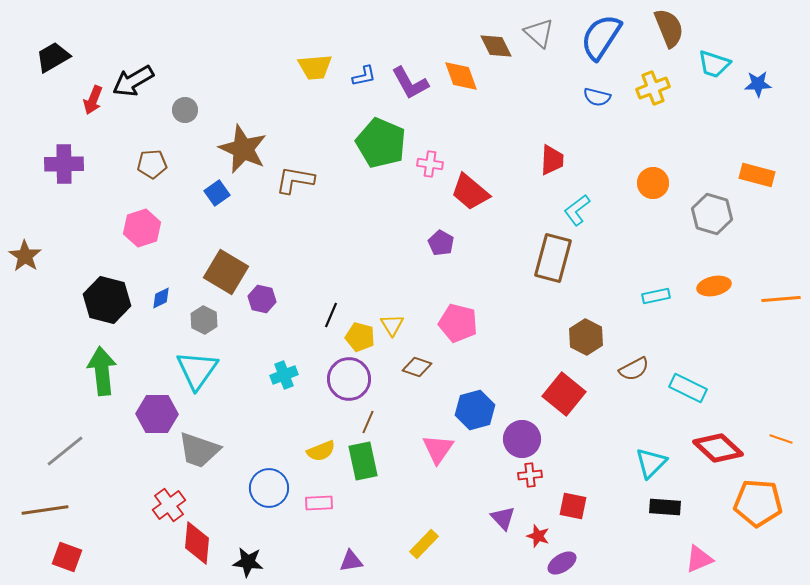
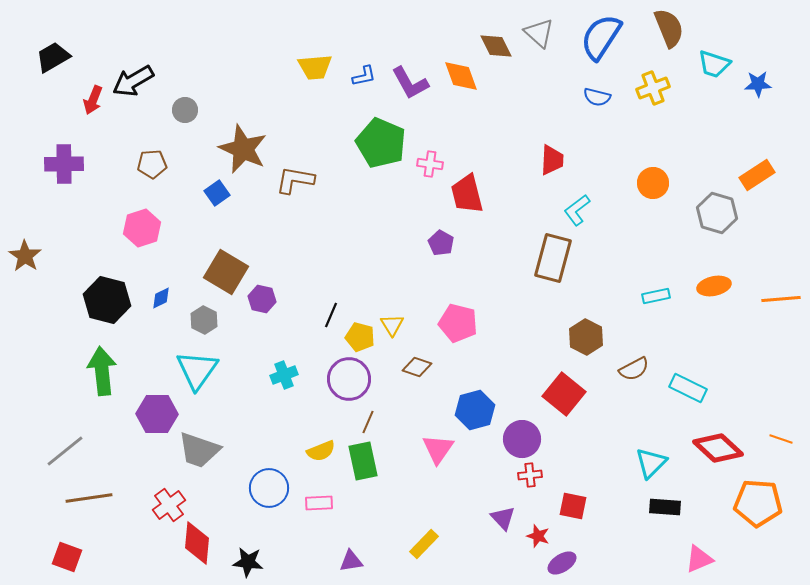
orange rectangle at (757, 175): rotated 48 degrees counterclockwise
red trapezoid at (470, 192): moved 3 px left, 2 px down; rotated 36 degrees clockwise
gray hexagon at (712, 214): moved 5 px right, 1 px up
brown line at (45, 510): moved 44 px right, 12 px up
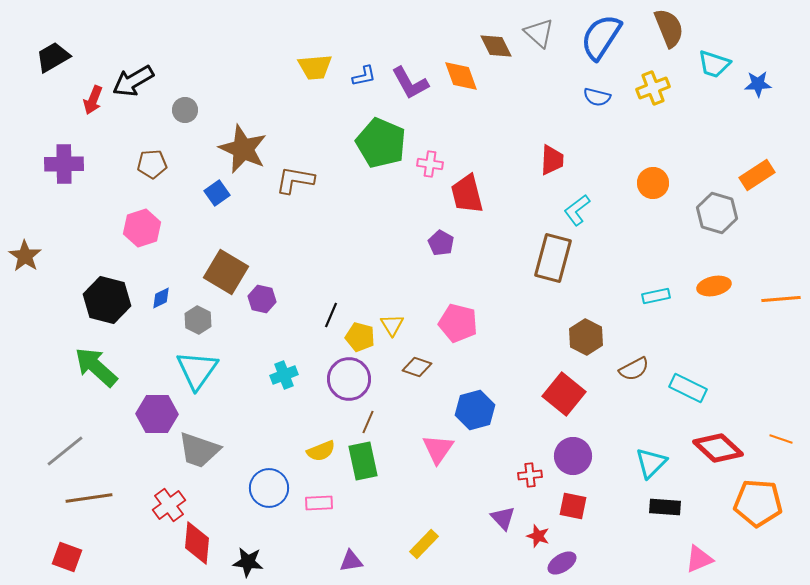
gray hexagon at (204, 320): moved 6 px left
green arrow at (102, 371): moved 6 px left, 4 px up; rotated 42 degrees counterclockwise
purple circle at (522, 439): moved 51 px right, 17 px down
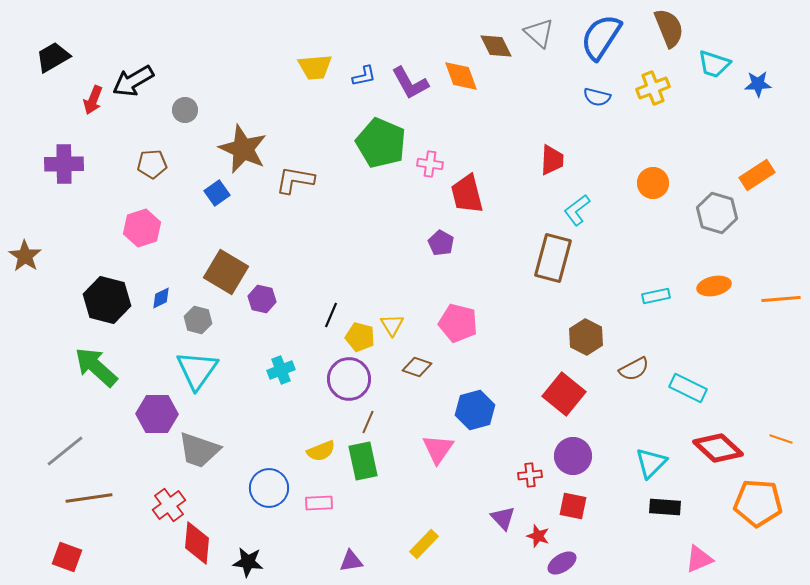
gray hexagon at (198, 320): rotated 12 degrees counterclockwise
cyan cross at (284, 375): moved 3 px left, 5 px up
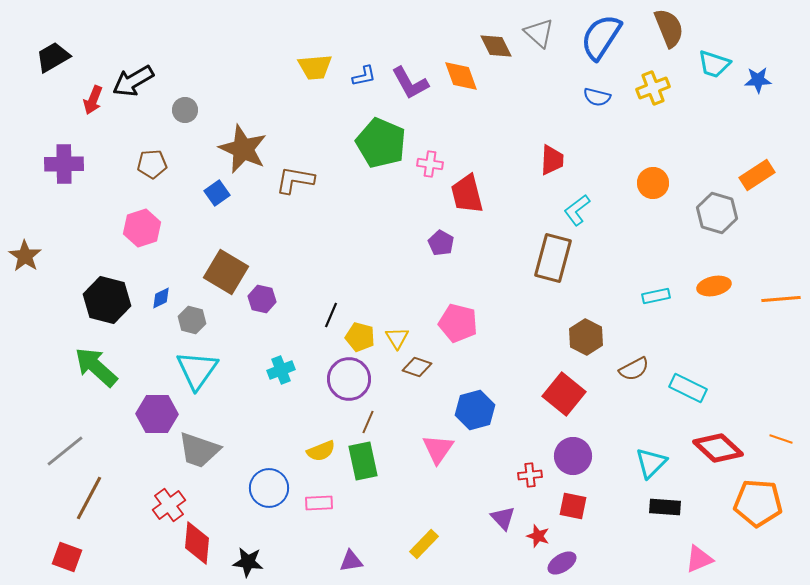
blue star at (758, 84): moved 4 px up
gray hexagon at (198, 320): moved 6 px left
yellow triangle at (392, 325): moved 5 px right, 13 px down
brown line at (89, 498): rotated 54 degrees counterclockwise
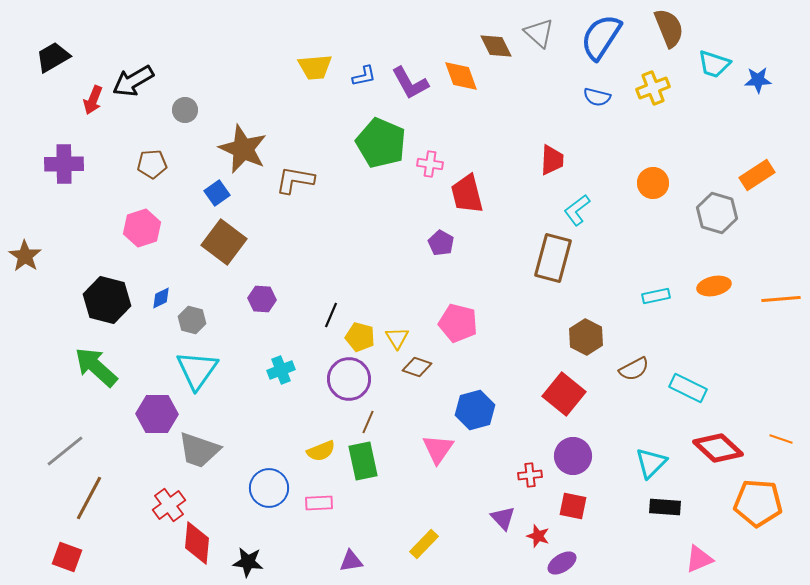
brown square at (226, 272): moved 2 px left, 30 px up; rotated 6 degrees clockwise
purple hexagon at (262, 299): rotated 8 degrees counterclockwise
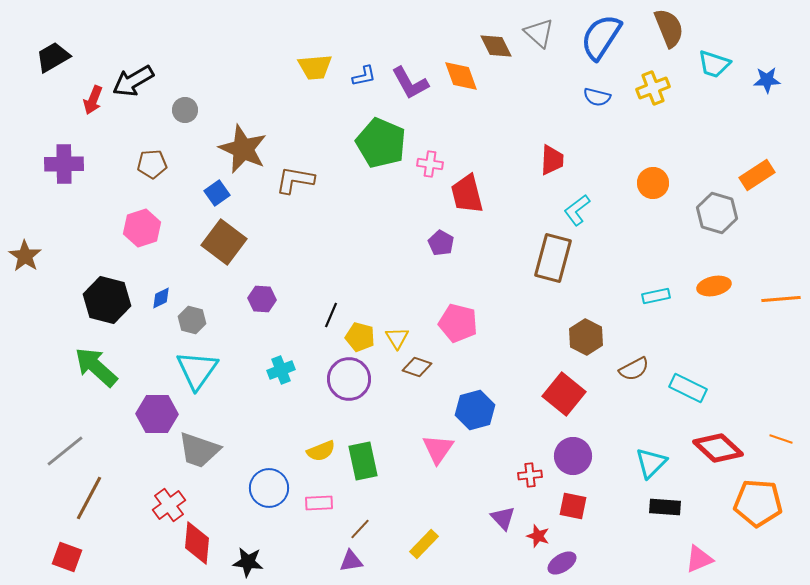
blue star at (758, 80): moved 9 px right
brown line at (368, 422): moved 8 px left, 107 px down; rotated 20 degrees clockwise
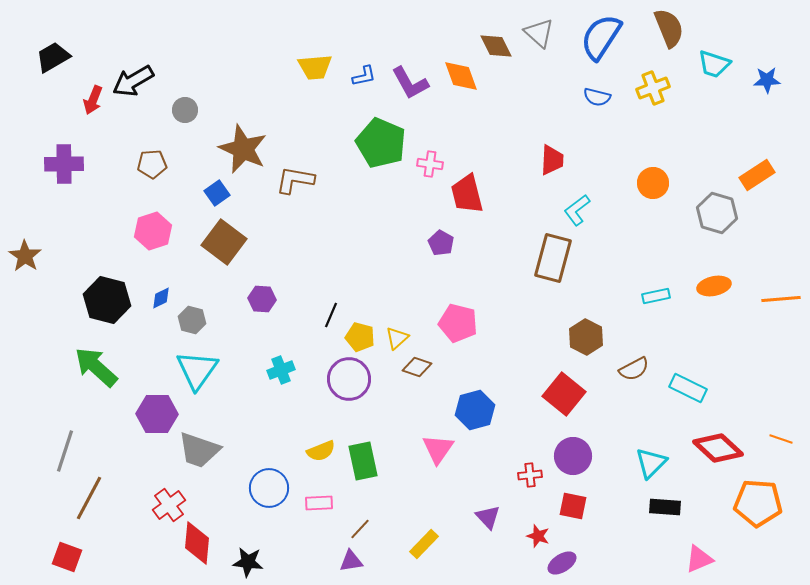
pink hexagon at (142, 228): moved 11 px right, 3 px down
yellow triangle at (397, 338): rotated 20 degrees clockwise
gray line at (65, 451): rotated 33 degrees counterclockwise
purple triangle at (503, 518): moved 15 px left, 1 px up
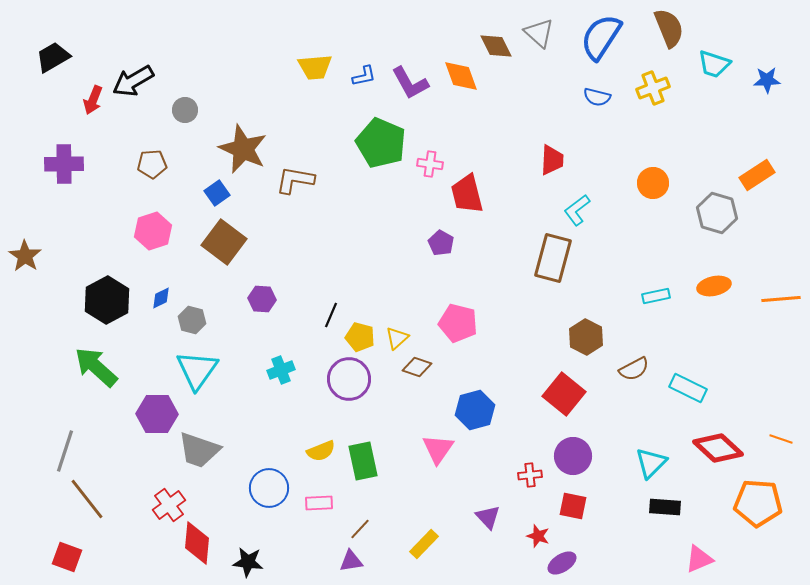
black hexagon at (107, 300): rotated 18 degrees clockwise
brown line at (89, 498): moved 2 px left, 1 px down; rotated 66 degrees counterclockwise
